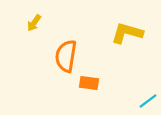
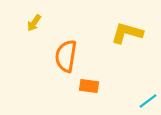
orange rectangle: moved 3 px down
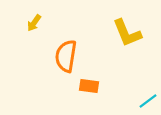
yellow L-shape: rotated 128 degrees counterclockwise
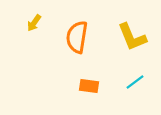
yellow L-shape: moved 5 px right, 4 px down
orange semicircle: moved 11 px right, 19 px up
cyan line: moved 13 px left, 19 px up
